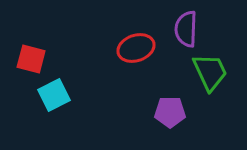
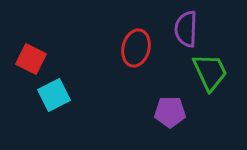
red ellipse: rotated 57 degrees counterclockwise
red square: rotated 12 degrees clockwise
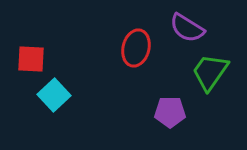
purple semicircle: moved 1 px right, 1 px up; rotated 60 degrees counterclockwise
red square: rotated 24 degrees counterclockwise
green trapezoid: rotated 120 degrees counterclockwise
cyan square: rotated 16 degrees counterclockwise
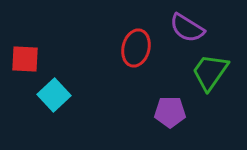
red square: moved 6 px left
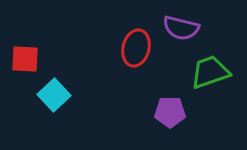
purple semicircle: moved 6 px left; rotated 18 degrees counterclockwise
green trapezoid: rotated 36 degrees clockwise
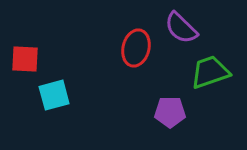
purple semicircle: rotated 30 degrees clockwise
cyan square: rotated 28 degrees clockwise
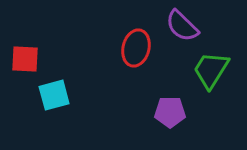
purple semicircle: moved 1 px right, 2 px up
green trapezoid: moved 1 px right, 2 px up; rotated 39 degrees counterclockwise
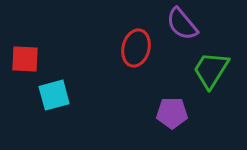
purple semicircle: moved 2 px up; rotated 6 degrees clockwise
purple pentagon: moved 2 px right, 1 px down
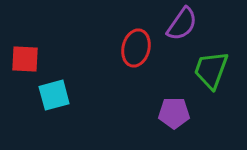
purple semicircle: rotated 105 degrees counterclockwise
green trapezoid: rotated 12 degrees counterclockwise
purple pentagon: moved 2 px right
